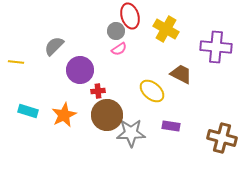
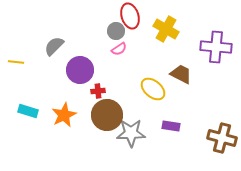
yellow ellipse: moved 1 px right, 2 px up
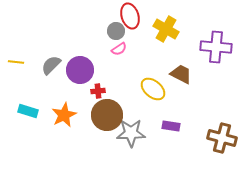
gray semicircle: moved 3 px left, 19 px down
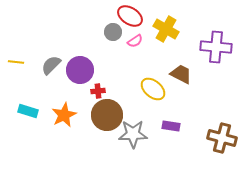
red ellipse: rotated 40 degrees counterclockwise
gray circle: moved 3 px left, 1 px down
pink semicircle: moved 16 px right, 8 px up
gray star: moved 2 px right, 1 px down
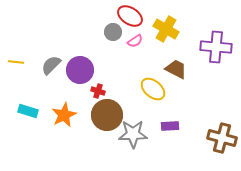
brown trapezoid: moved 5 px left, 5 px up
red cross: rotated 24 degrees clockwise
purple rectangle: moved 1 px left; rotated 12 degrees counterclockwise
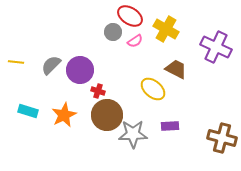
purple cross: rotated 20 degrees clockwise
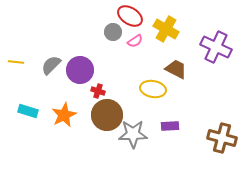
yellow ellipse: rotated 30 degrees counterclockwise
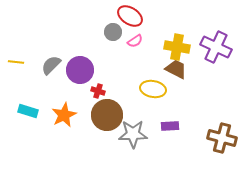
yellow cross: moved 11 px right, 18 px down; rotated 20 degrees counterclockwise
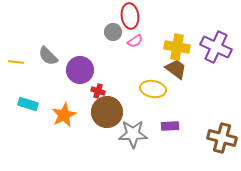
red ellipse: rotated 50 degrees clockwise
gray semicircle: moved 3 px left, 9 px up; rotated 90 degrees counterclockwise
brown trapezoid: rotated 10 degrees clockwise
cyan rectangle: moved 7 px up
brown circle: moved 3 px up
